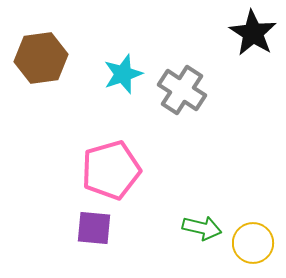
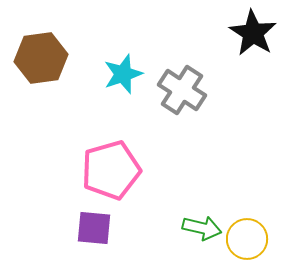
yellow circle: moved 6 px left, 4 px up
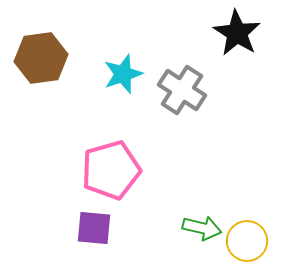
black star: moved 16 px left
yellow circle: moved 2 px down
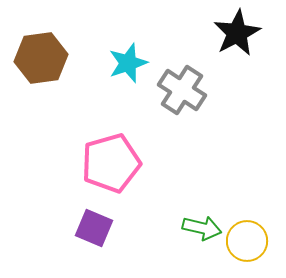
black star: rotated 12 degrees clockwise
cyan star: moved 5 px right, 11 px up
pink pentagon: moved 7 px up
purple square: rotated 18 degrees clockwise
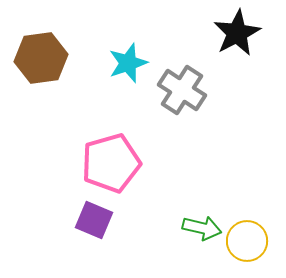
purple square: moved 8 px up
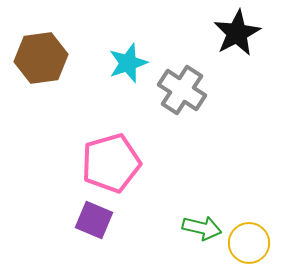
yellow circle: moved 2 px right, 2 px down
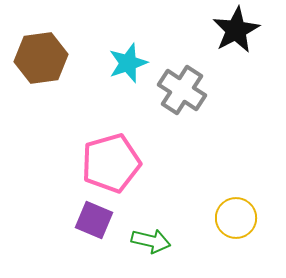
black star: moved 1 px left, 3 px up
green arrow: moved 51 px left, 13 px down
yellow circle: moved 13 px left, 25 px up
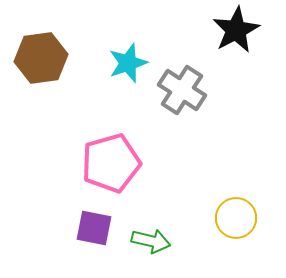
purple square: moved 8 px down; rotated 12 degrees counterclockwise
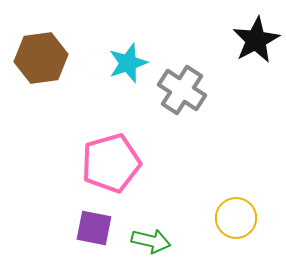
black star: moved 20 px right, 10 px down
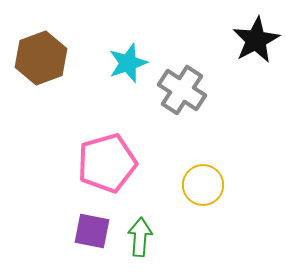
brown hexagon: rotated 12 degrees counterclockwise
pink pentagon: moved 4 px left
yellow circle: moved 33 px left, 33 px up
purple square: moved 2 px left, 3 px down
green arrow: moved 11 px left, 4 px up; rotated 99 degrees counterclockwise
